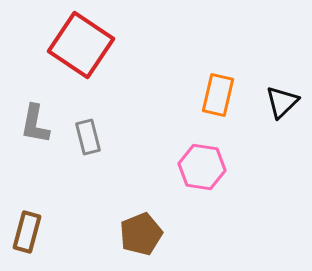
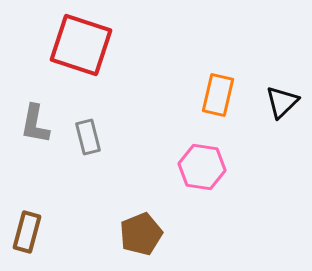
red square: rotated 16 degrees counterclockwise
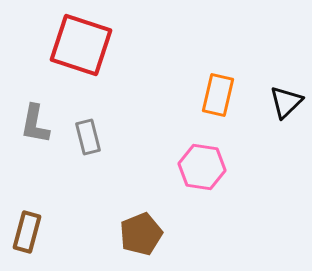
black triangle: moved 4 px right
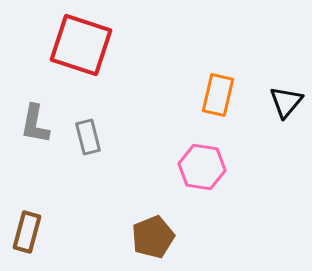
black triangle: rotated 6 degrees counterclockwise
brown pentagon: moved 12 px right, 3 px down
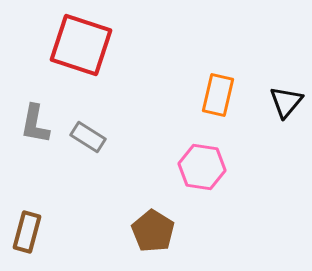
gray rectangle: rotated 44 degrees counterclockwise
brown pentagon: moved 6 px up; rotated 18 degrees counterclockwise
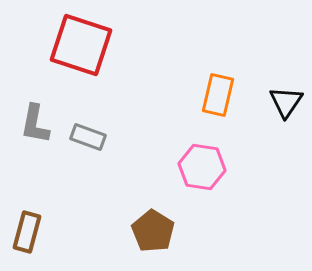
black triangle: rotated 6 degrees counterclockwise
gray rectangle: rotated 12 degrees counterclockwise
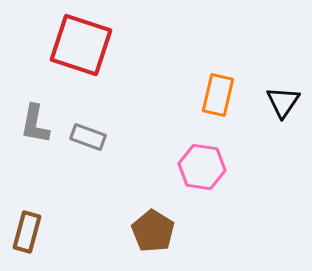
black triangle: moved 3 px left
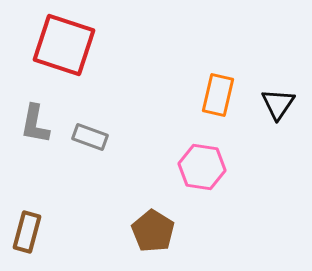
red square: moved 17 px left
black triangle: moved 5 px left, 2 px down
gray rectangle: moved 2 px right
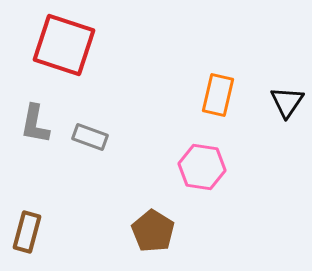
black triangle: moved 9 px right, 2 px up
